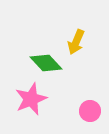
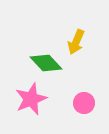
pink circle: moved 6 px left, 8 px up
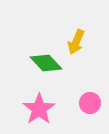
pink star: moved 8 px right, 10 px down; rotated 12 degrees counterclockwise
pink circle: moved 6 px right
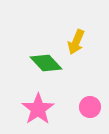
pink circle: moved 4 px down
pink star: moved 1 px left
